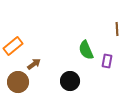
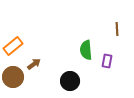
green semicircle: rotated 18 degrees clockwise
brown circle: moved 5 px left, 5 px up
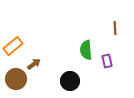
brown line: moved 2 px left, 1 px up
purple rectangle: rotated 24 degrees counterclockwise
brown circle: moved 3 px right, 2 px down
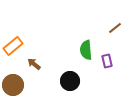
brown line: rotated 56 degrees clockwise
brown arrow: rotated 104 degrees counterclockwise
brown circle: moved 3 px left, 6 px down
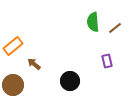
green semicircle: moved 7 px right, 28 px up
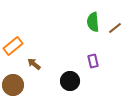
purple rectangle: moved 14 px left
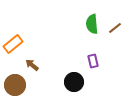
green semicircle: moved 1 px left, 2 px down
orange rectangle: moved 2 px up
brown arrow: moved 2 px left, 1 px down
black circle: moved 4 px right, 1 px down
brown circle: moved 2 px right
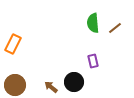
green semicircle: moved 1 px right, 1 px up
orange rectangle: rotated 24 degrees counterclockwise
brown arrow: moved 19 px right, 22 px down
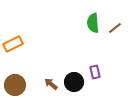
orange rectangle: rotated 36 degrees clockwise
purple rectangle: moved 2 px right, 11 px down
brown arrow: moved 3 px up
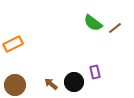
green semicircle: rotated 48 degrees counterclockwise
